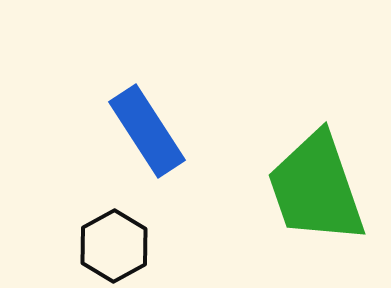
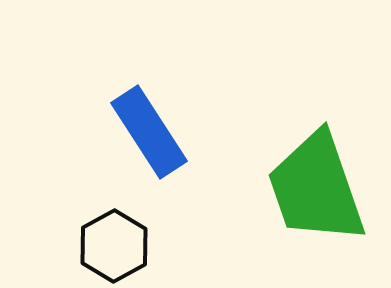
blue rectangle: moved 2 px right, 1 px down
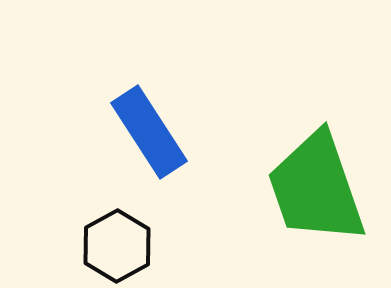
black hexagon: moved 3 px right
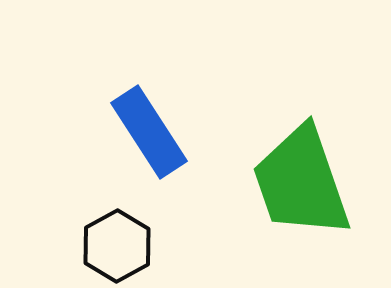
green trapezoid: moved 15 px left, 6 px up
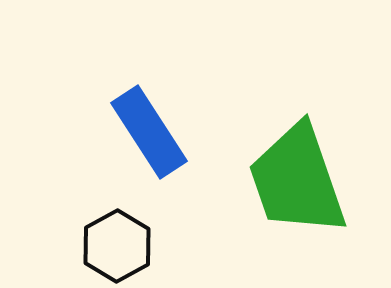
green trapezoid: moved 4 px left, 2 px up
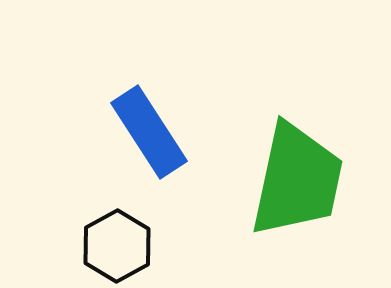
green trapezoid: rotated 149 degrees counterclockwise
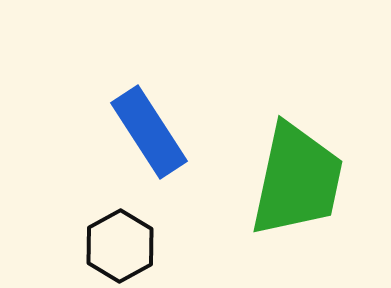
black hexagon: moved 3 px right
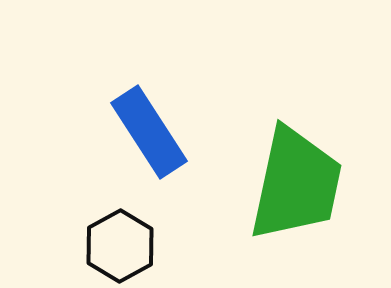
green trapezoid: moved 1 px left, 4 px down
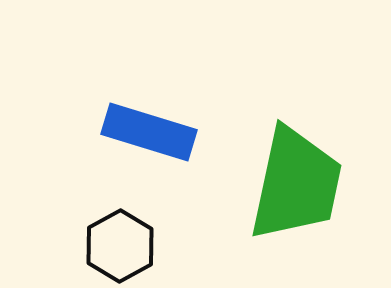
blue rectangle: rotated 40 degrees counterclockwise
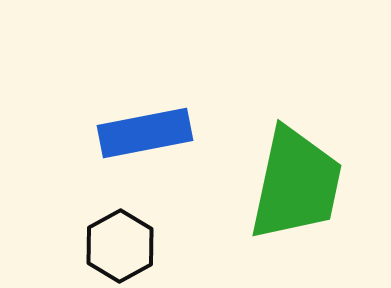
blue rectangle: moved 4 px left, 1 px down; rotated 28 degrees counterclockwise
